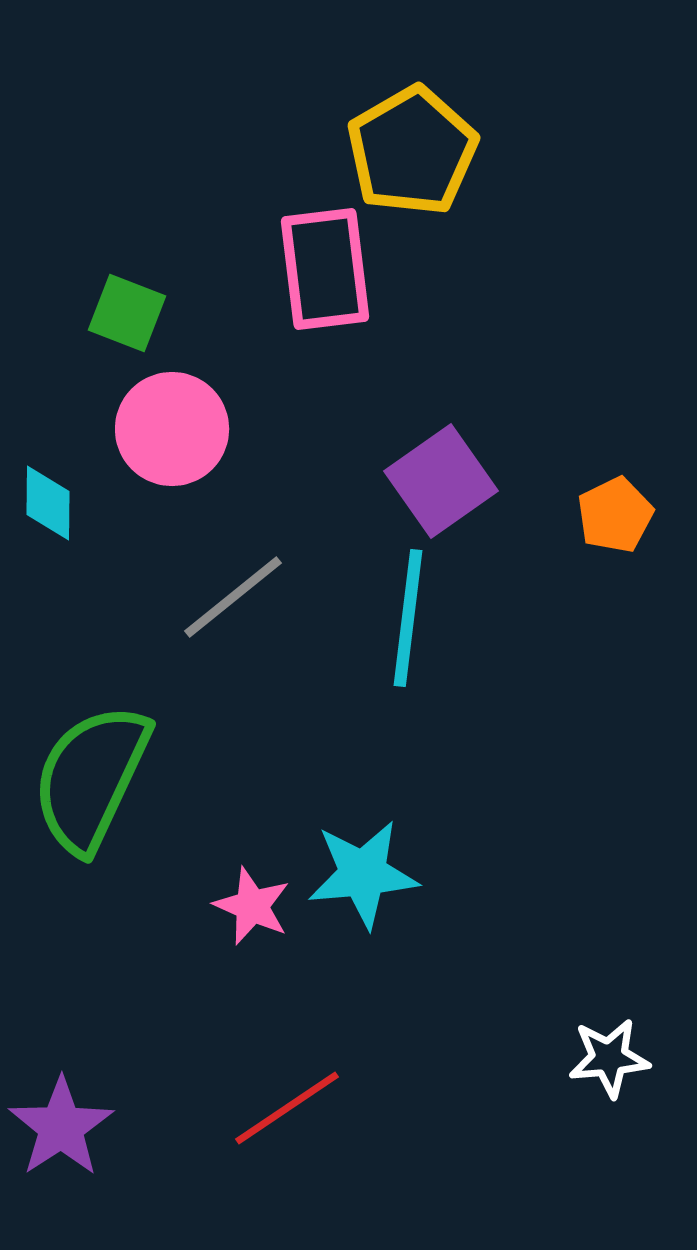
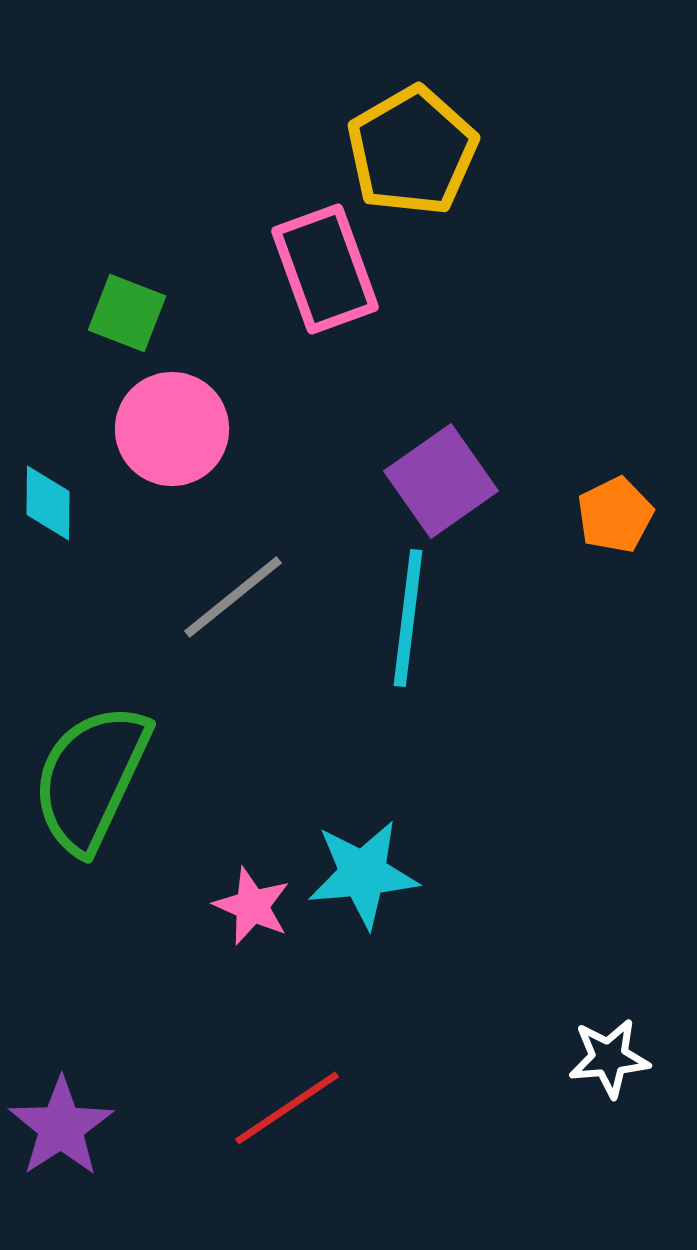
pink rectangle: rotated 13 degrees counterclockwise
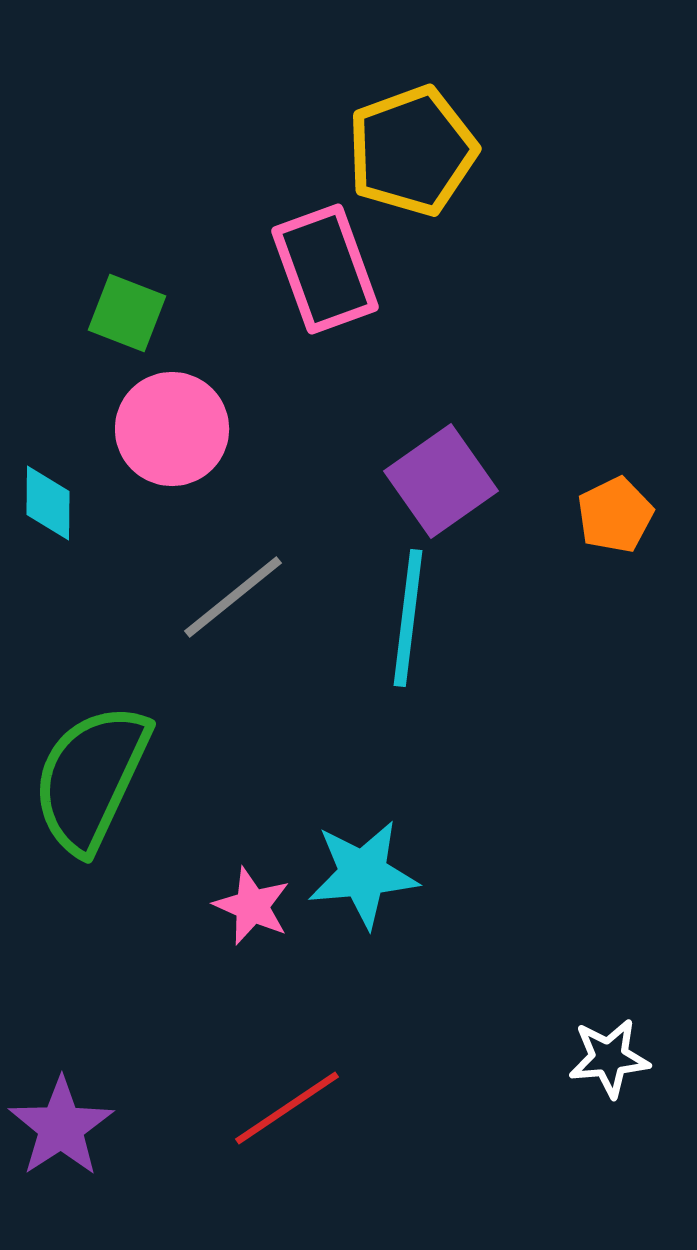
yellow pentagon: rotated 10 degrees clockwise
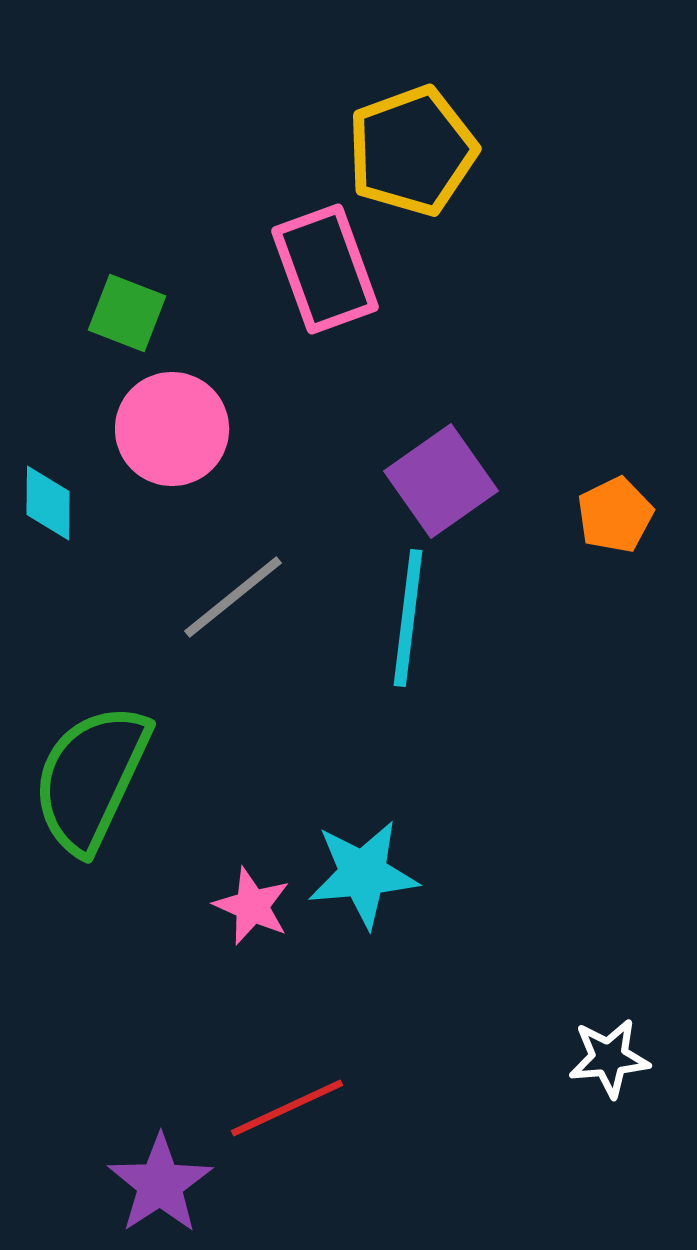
red line: rotated 9 degrees clockwise
purple star: moved 99 px right, 57 px down
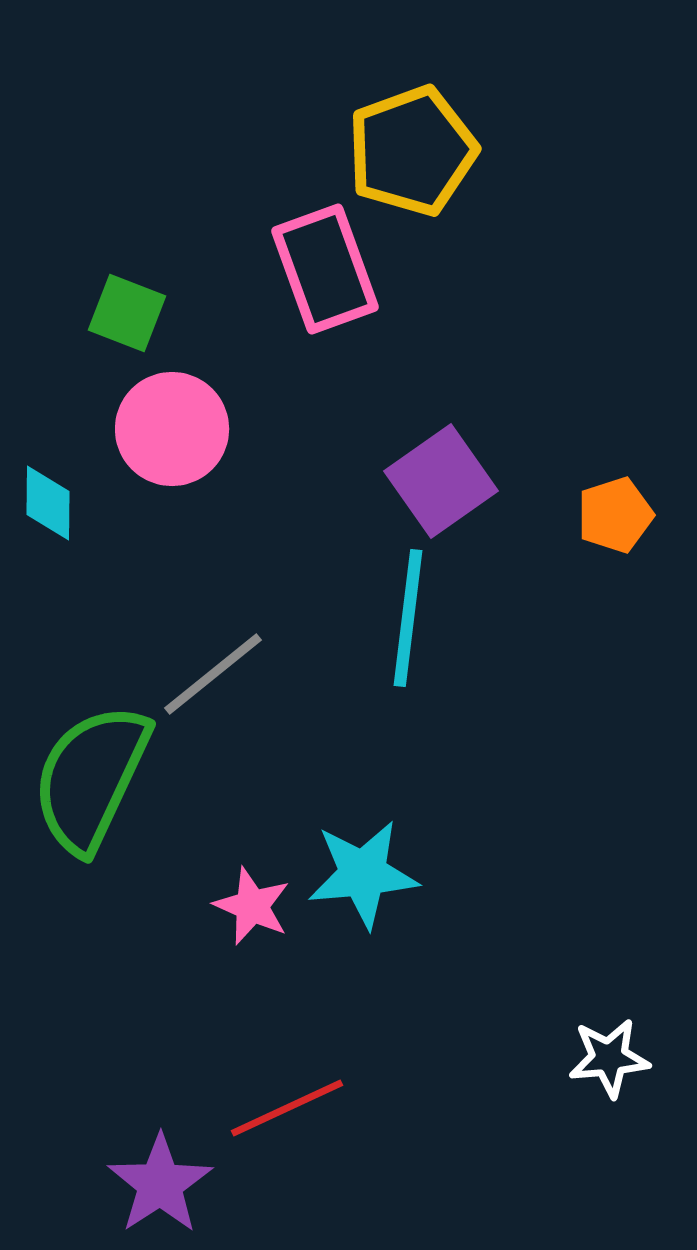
orange pentagon: rotated 8 degrees clockwise
gray line: moved 20 px left, 77 px down
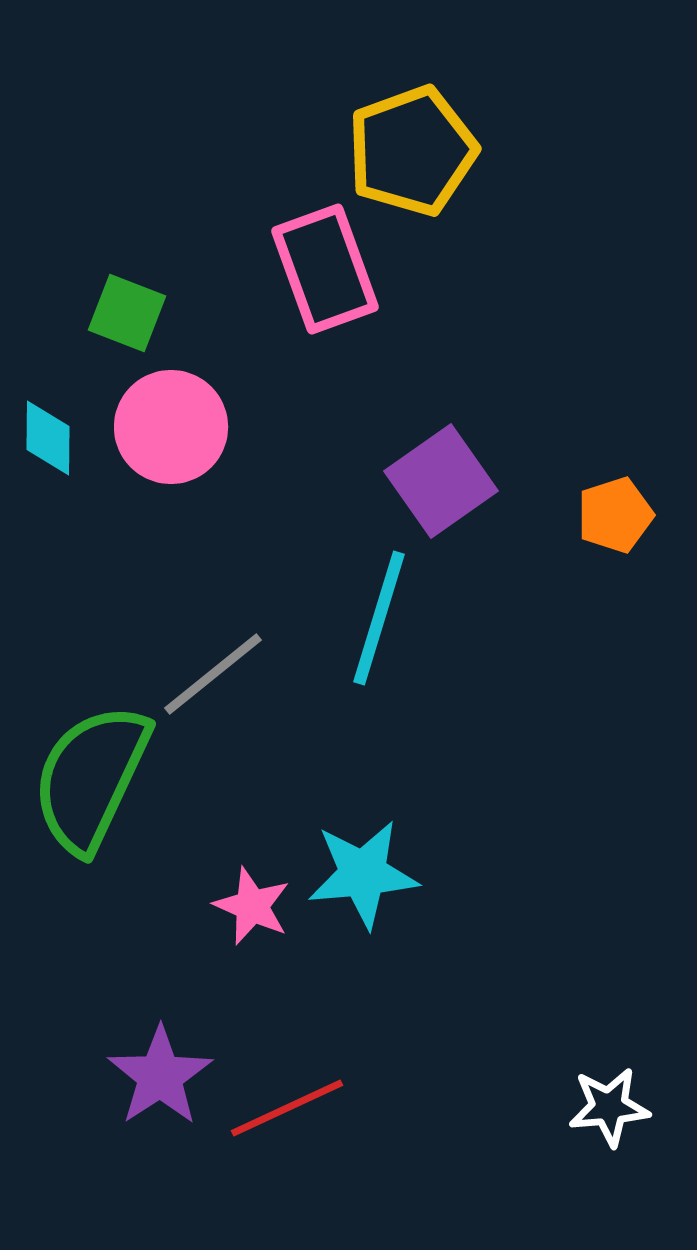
pink circle: moved 1 px left, 2 px up
cyan diamond: moved 65 px up
cyan line: moved 29 px left; rotated 10 degrees clockwise
white star: moved 49 px down
purple star: moved 108 px up
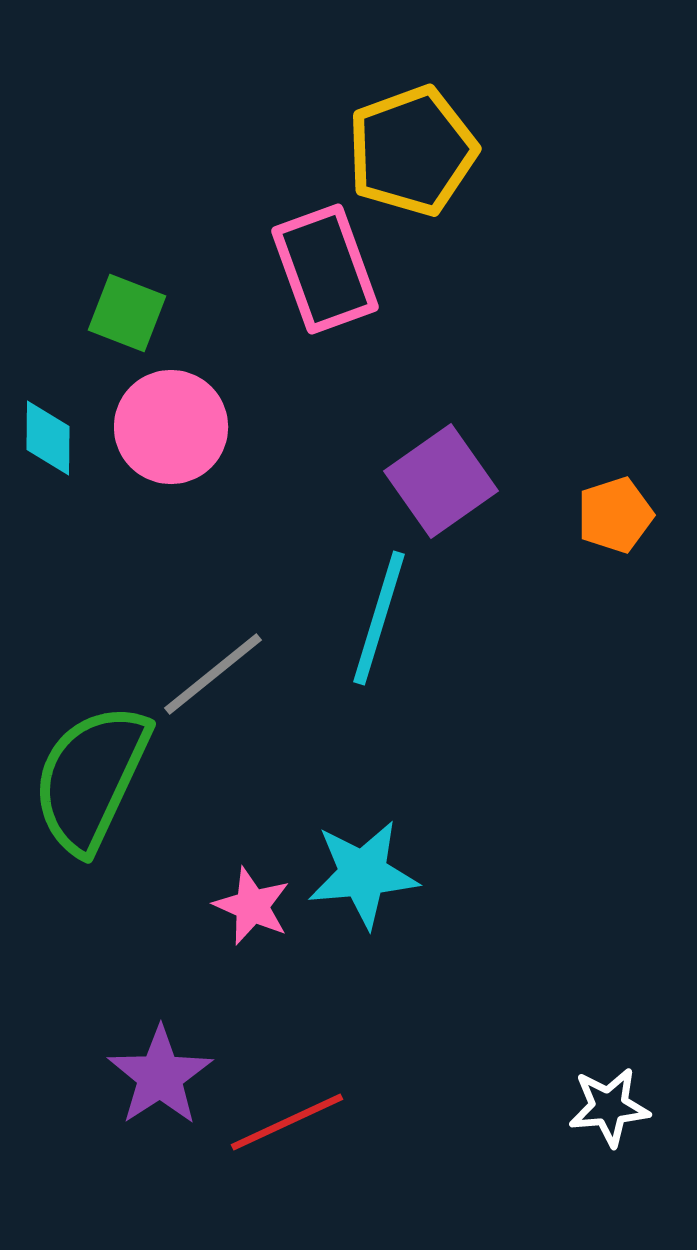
red line: moved 14 px down
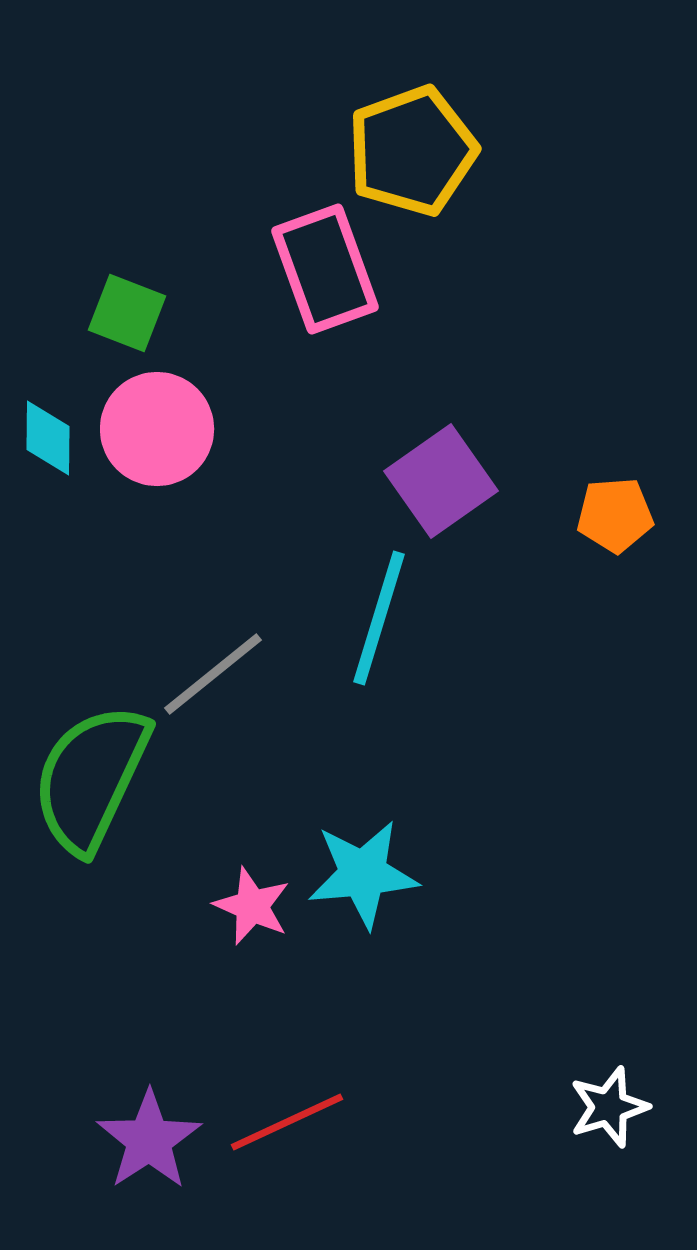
pink circle: moved 14 px left, 2 px down
orange pentagon: rotated 14 degrees clockwise
purple star: moved 11 px left, 64 px down
white star: rotated 12 degrees counterclockwise
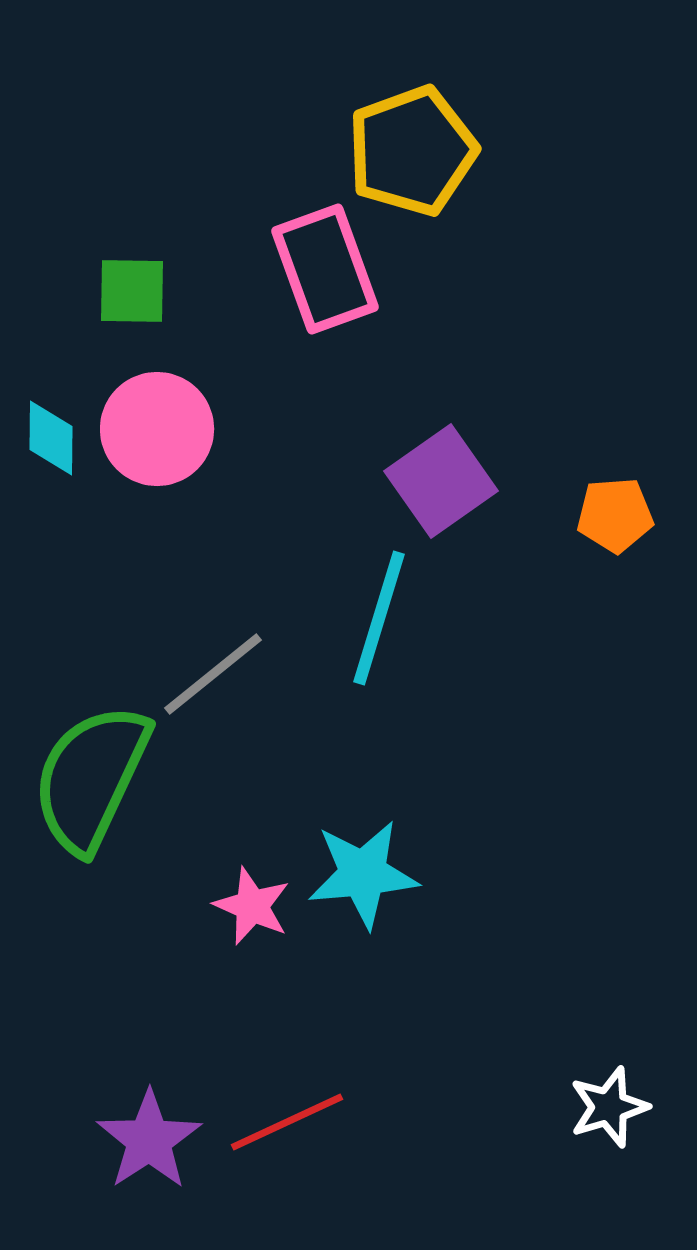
green square: moved 5 px right, 22 px up; rotated 20 degrees counterclockwise
cyan diamond: moved 3 px right
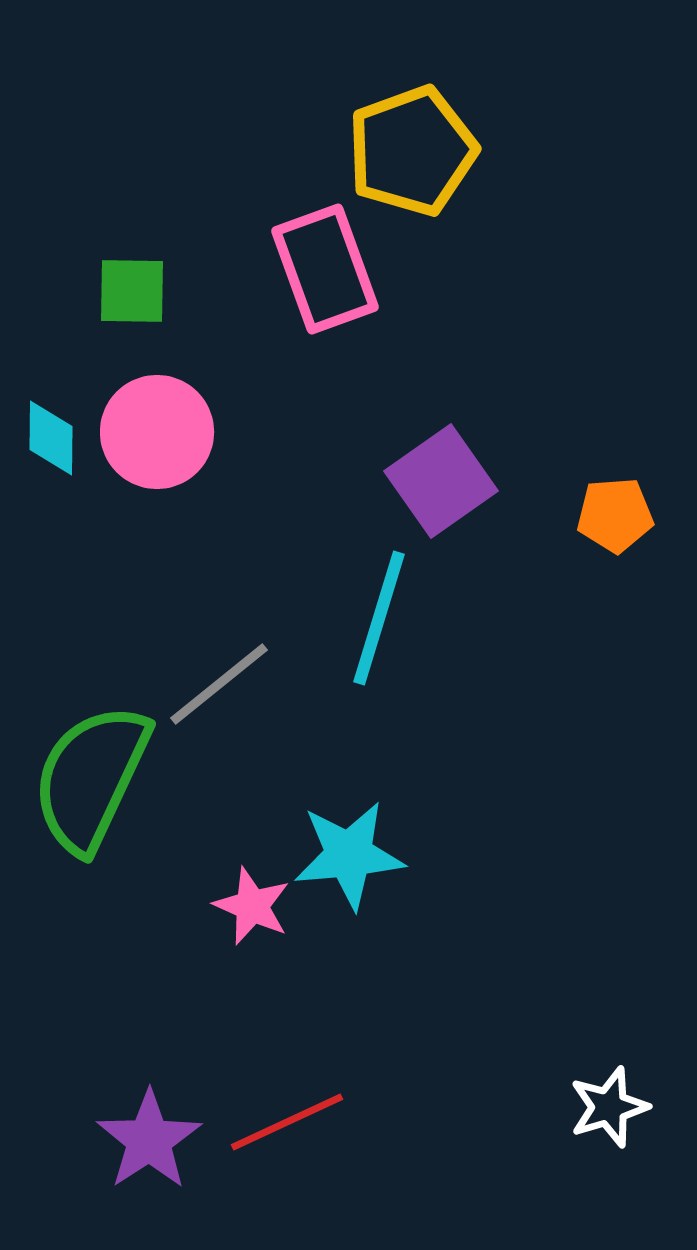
pink circle: moved 3 px down
gray line: moved 6 px right, 10 px down
cyan star: moved 14 px left, 19 px up
